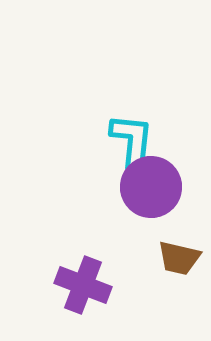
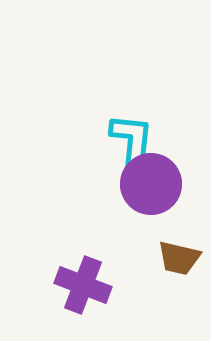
purple circle: moved 3 px up
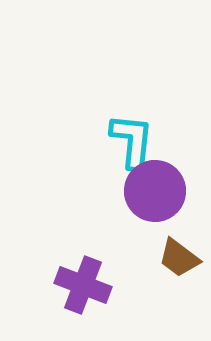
purple circle: moved 4 px right, 7 px down
brown trapezoid: rotated 24 degrees clockwise
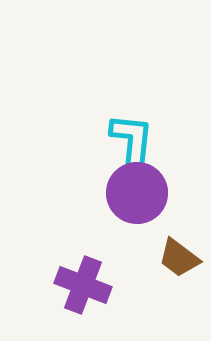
purple circle: moved 18 px left, 2 px down
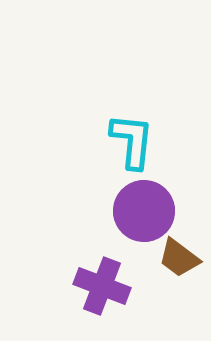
purple circle: moved 7 px right, 18 px down
purple cross: moved 19 px right, 1 px down
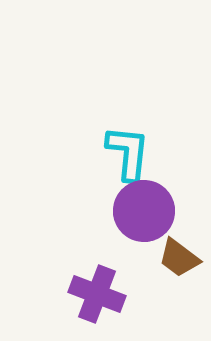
cyan L-shape: moved 4 px left, 12 px down
purple cross: moved 5 px left, 8 px down
